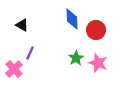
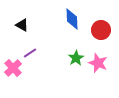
red circle: moved 5 px right
purple line: rotated 32 degrees clockwise
pink cross: moved 1 px left, 1 px up
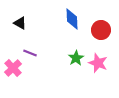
black triangle: moved 2 px left, 2 px up
purple line: rotated 56 degrees clockwise
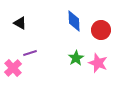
blue diamond: moved 2 px right, 2 px down
purple line: rotated 40 degrees counterclockwise
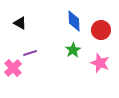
green star: moved 3 px left, 8 px up
pink star: moved 2 px right
